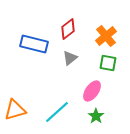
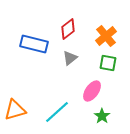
green star: moved 6 px right
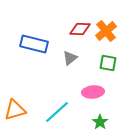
red diamond: moved 12 px right; rotated 40 degrees clockwise
orange cross: moved 5 px up
pink ellipse: moved 1 px right, 1 px down; rotated 50 degrees clockwise
green star: moved 2 px left, 6 px down
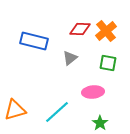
blue rectangle: moved 3 px up
green star: moved 1 px down
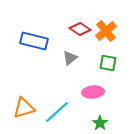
red diamond: rotated 30 degrees clockwise
orange triangle: moved 9 px right, 2 px up
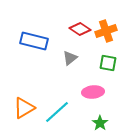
orange cross: rotated 20 degrees clockwise
orange triangle: rotated 15 degrees counterclockwise
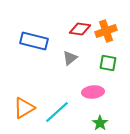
red diamond: rotated 25 degrees counterclockwise
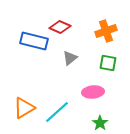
red diamond: moved 20 px left, 2 px up; rotated 15 degrees clockwise
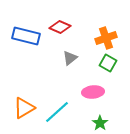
orange cross: moved 7 px down
blue rectangle: moved 8 px left, 5 px up
green square: rotated 18 degrees clockwise
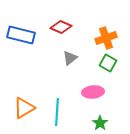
red diamond: moved 1 px right
blue rectangle: moved 5 px left, 1 px up
cyan line: rotated 44 degrees counterclockwise
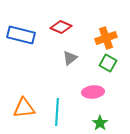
orange triangle: rotated 25 degrees clockwise
